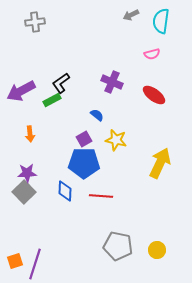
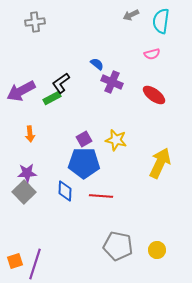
green rectangle: moved 2 px up
blue semicircle: moved 51 px up
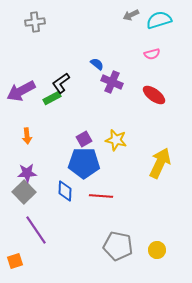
cyan semicircle: moved 2 px left, 1 px up; rotated 65 degrees clockwise
orange arrow: moved 3 px left, 2 px down
purple line: moved 1 px right, 34 px up; rotated 52 degrees counterclockwise
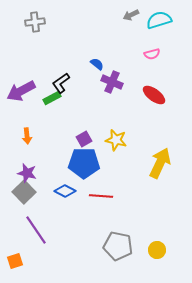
purple star: rotated 18 degrees clockwise
blue diamond: rotated 65 degrees counterclockwise
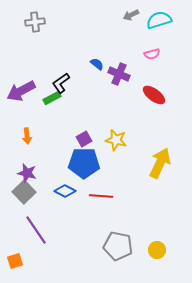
purple cross: moved 7 px right, 8 px up
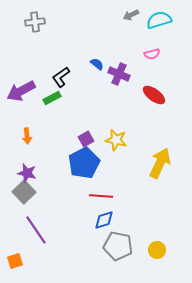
black L-shape: moved 6 px up
purple square: moved 2 px right
blue pentagon: rotated 28 degrees counterclockwise
blue diamond: moved 39 px right, 29 px down; rotated 45 degrees counterclockwise
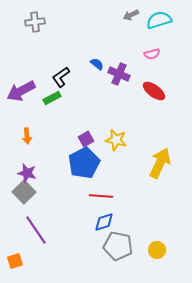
red ellipse: moved 4 px up
blue diamond: moved 2 px down
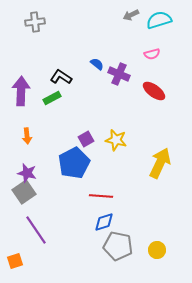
black L-shape: rotated 70 degrees clockwise
purple arrow: rotated 120 degrees clockwise
blue pentagon: moved 10 px left
gray square: rotated 10 degrees clockwise
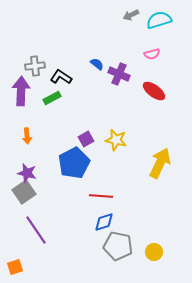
gray cross: moved 44 px down
yellow circle: moved 3 px left, 2 px down
orange square: moved 6 px down
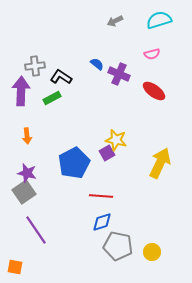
gray arrow: moved 16 px left, 6 px down
purple square: moved 21 px right, 14 px down
blue diamond: moved 2 px left
yellow circle: moved 2 px left
orange square: rotated 28 degrees clockwise
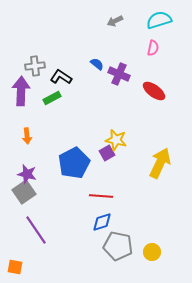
pink semicircle: moved 1 px right, 6 px up; rotated 63 degrees counterclockwise
purple star: moved 1 px down
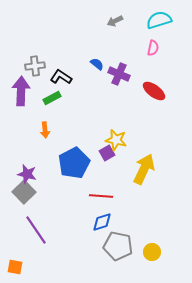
orange arrow: moved 18 px right, 6 px up
yellow arrow: moved 16 px left, 6 px down
gray square: rotated 10 degrees counterclockwise
